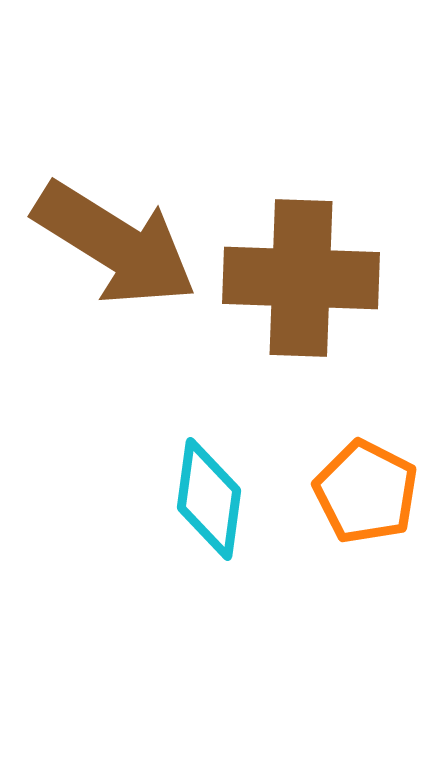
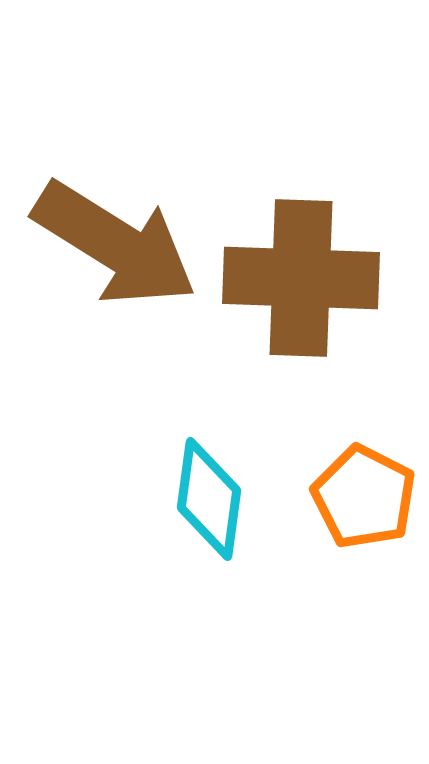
orange pentagon: moved 2 px left, 5 px down
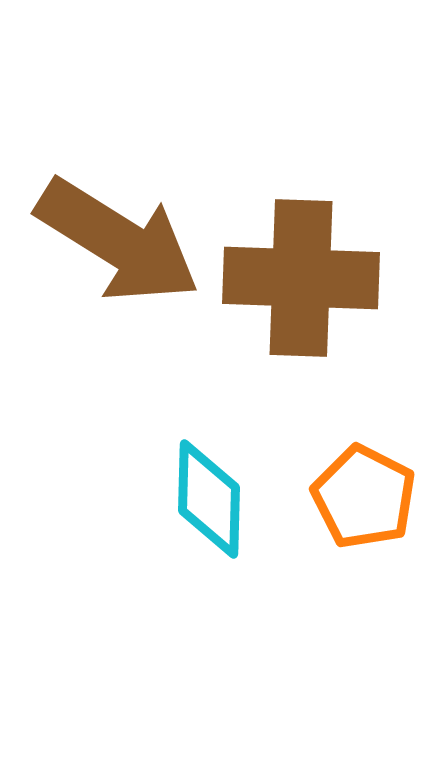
brown arrow: moved 3 px right, 3 px up
cyan diamond: rotated 6 degrees counterclockwise
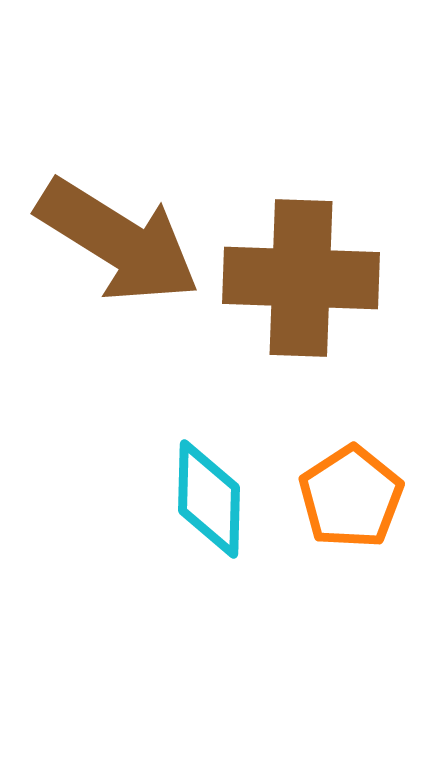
orange pentagon: moved 13 px left; rotated 12 degrees clockwise
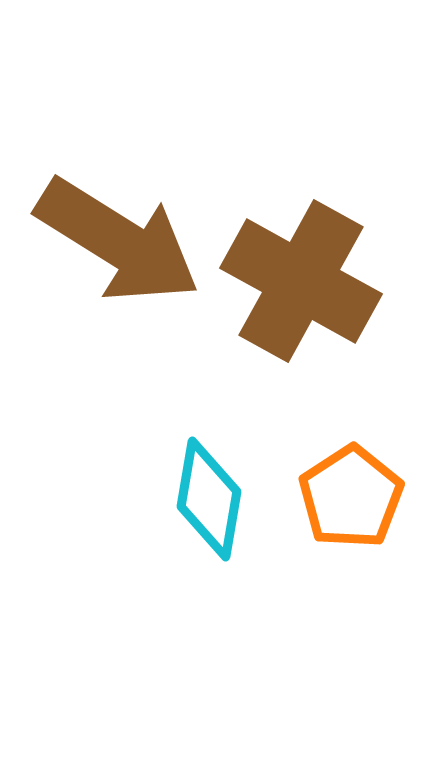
brown cross: moved 3 px down; rotated 27 degrees clockwise
cyan diamond: rotated 8 degrees clockwise
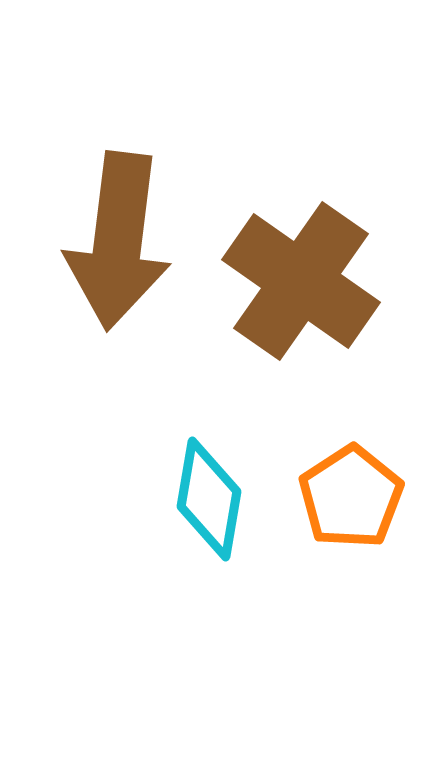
brown arrow: rotated 65 degrees clockwise
brown cross: rotated 6 degrees clockwise
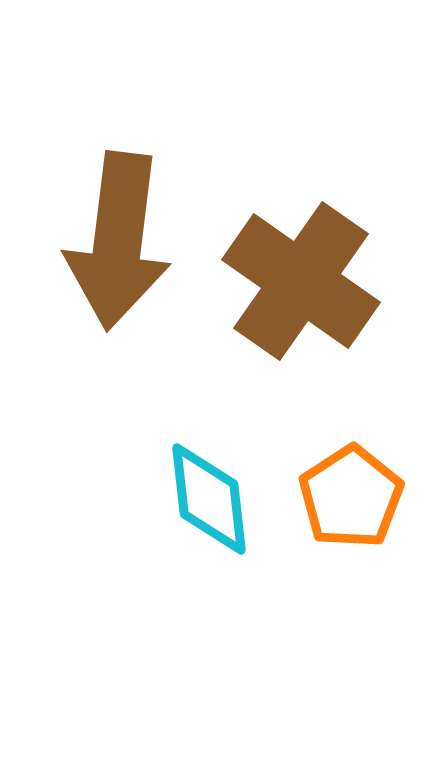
cyan diamond: rotated 16 degrees counterclockwise
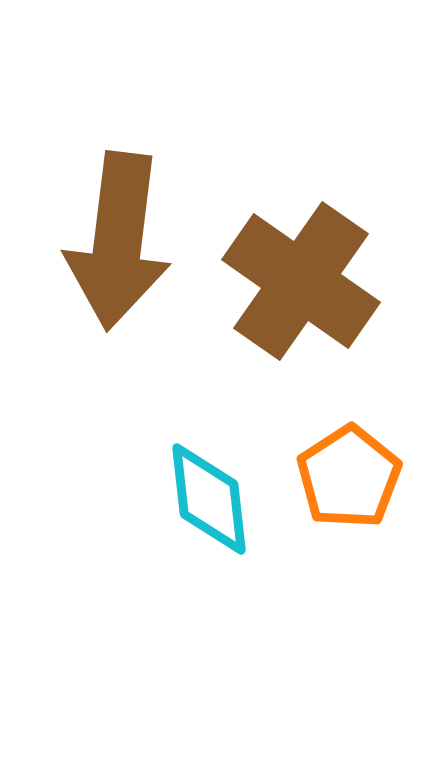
orange pentagon: moved 2 px left, 20 px up
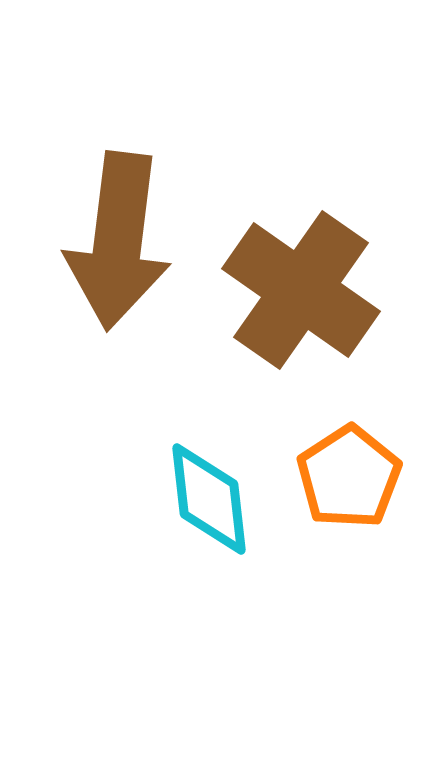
brown cross: moved 9 px down
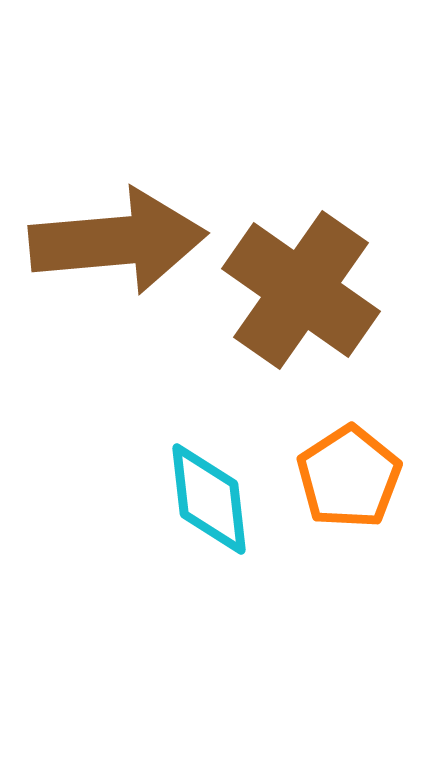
brown arrow: rotated 102 degrees counterclockwise
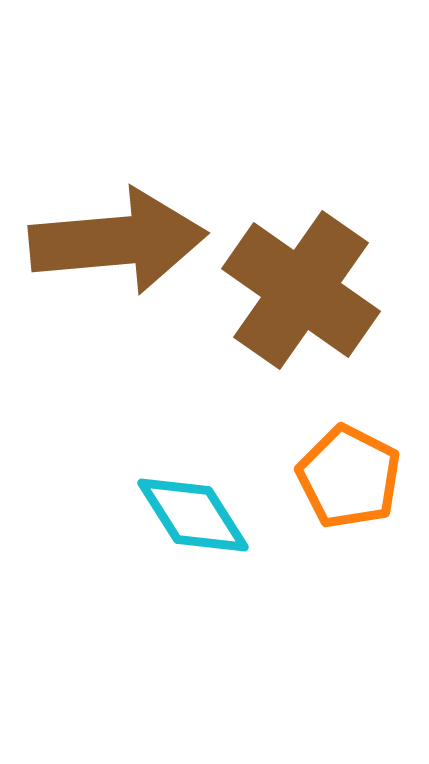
orange pentagon: rotated 12 degrees counterclockwise
cyan diamond: moved 16 px left, 16 px down; rotated 26 degrees counterclockwise
